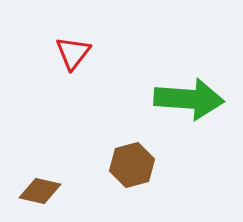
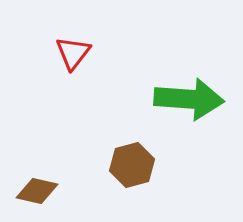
brown diamond: moved 3 px left
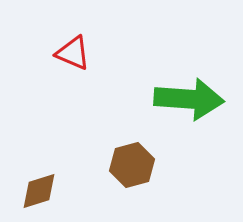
red triangle: rotated 45 degrees counterclockwise
brown diamond: moved 2 px right; rotated 30 degrees counterclockwise
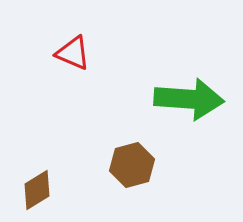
brown diamond: moved 2 px left, 1 px up; rotated 15 degrees counterclockwise
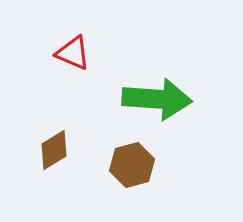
green arrow: moved 32 px left
brown diamond: moved 17 px right, 40 px up
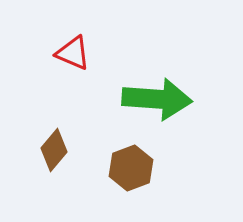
brown diamond: rotated 18 degrees counterclockwise
brown hexagon: moved 1 px left, 3 px down; rotated 6 degrees counterclockwise
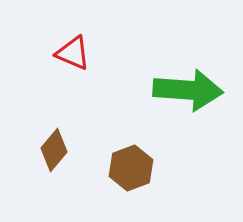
green arrow: moved 31 px right, 9 px up
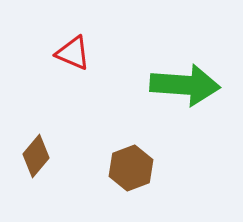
green arrow: moved 3 px left, 5 px up
brown diamond: moved 18 px left, 6 px down
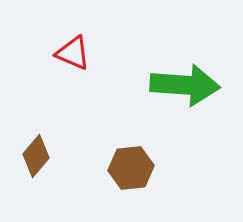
brown hexagon: rotated 15 degrees clockwise
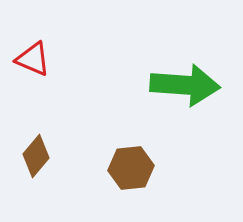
red triangle: moved 40 px left, 6 px down
